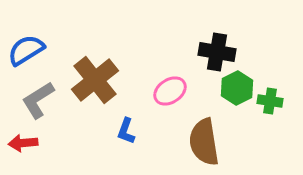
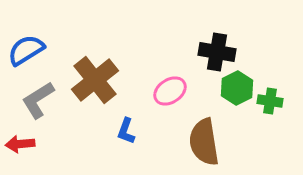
red arrow: moved 3 px left, 1 px down
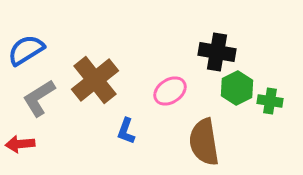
gray L-shape: moved 1 px right, 2 px up
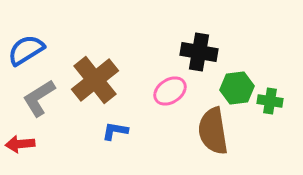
black cross: moved 18 px left
green hexagon: rotated 20 degrees clockwise
blue L-shape: moved 11 px left; rotated 80 degrees clockwise
brown semicircle: moved 9 px right, 11 px up
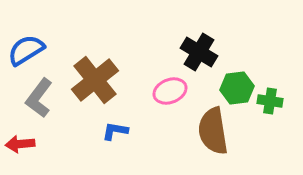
black cross: rotated 21 degrees clockwise
pink ellipse: rotated 12 degrees clockwise
gray L-shape: rotated 21 degrees counterclockwise
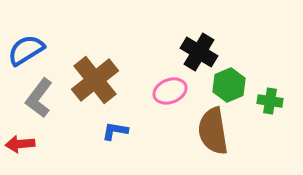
green hexagon: moved 8 px left, 3 px up; rotated 16 degrees counterclockwise
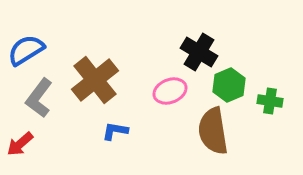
red arrow: rotated 36 degrees counterclockwise
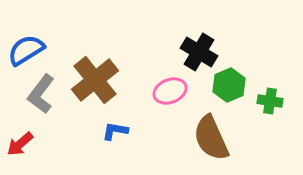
gray L-shape: moved 2 px right, 4 px up
brown semicircle: moved 2 px left, 7 px down; rotated 15 degrees counterclockwise
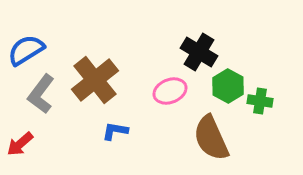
green hexagon: moved 1 px left, 1 px down; rotated 8 degrees counterclockwise
green cross: moved 10 px left
